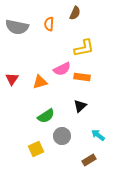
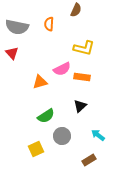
brown semicircle: moved 1 px right, 3 px up
yellow L-shape: rotated 25 degrees clockwise
red triangle: moved 26 px up; rotated 16 degrees counterclockwise
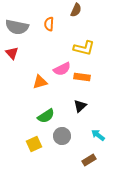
yellow square: moved 2 px left, 5 px up
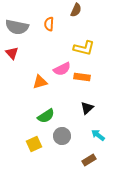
black triangle: moved 7 px right, 2 px down
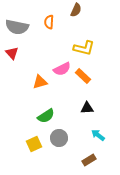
orange semicircle: moved 2 px up
orange rectangle: moved 1 px right, 1 px up; rotated 35 degrees clockwise
black triangle: rotated 40 degrees clockwise
gray circle: moved 3 px left, 2 px down
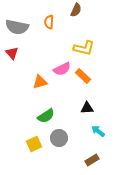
cyan arrow: moved 4 px up
brown rectangle: moved 3 px right
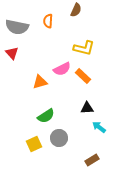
orange semicircle: moved 1 px left, 1 px up
cyan arrow: moved 1 px right, 4 px up
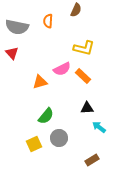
green semicircle: rotated 18 degrees counterclockwise
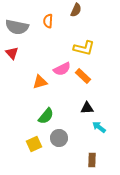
brown rectangle: rotated 56 degrees counterclockwise
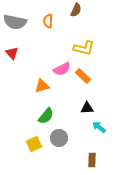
gray semicircle: moved 2 px left, 5 px up
orange triangle: moved 2 px right, 4 px down
